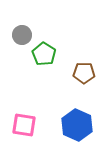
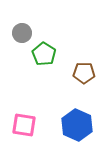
gray circle: moved 2 px up
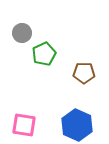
green pentagon: rotated 15 degrees clockwise
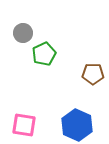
gray circle: moved 1 px right
brown pentagon: moved 9 px right, 1 px down
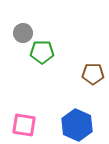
green pentagon: moved 2 px left, 2 px up; rotated 25 degrees clockwise
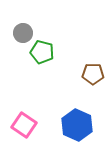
green pentagon: rotated 15 degrees clockwise
pink square: rotated 25 degrees clockwise
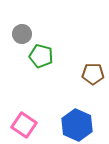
gray circle: moved 1 px left, 1 px down
green pentagon: moved 1 px left, 4 px down
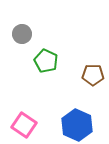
green pentagon: moved 5 px right, 5 px down; rotated 10 degrees clockwise
brown pentagon: moved 1 px down
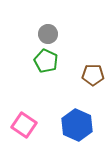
gray circle: moved 26 px right
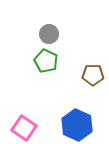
gray circle: moved 1 px right
pink square: moved 3 px down
